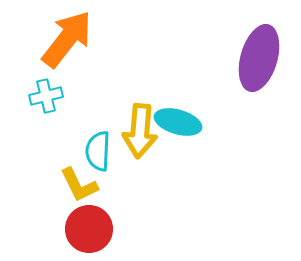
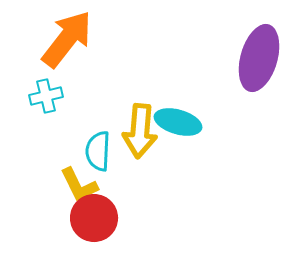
red circle: moved 5 px right, 11 px up
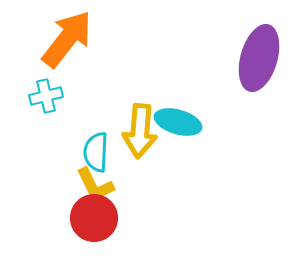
cyan semicircle: moved 2 px left, 1 px down
yellow L-shape: moved 16 px right
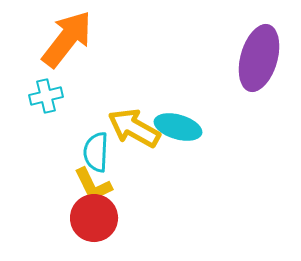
cyan ellipse: moved 5 px down
yellow arrow: moved 6 px left, 3 px up; rotated 114 degrees clockwise
yellow L-shape: moved 2 px left
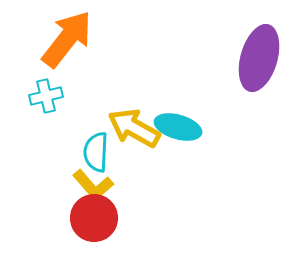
yellow L-shape: rotated 15 degrees counterclockwise
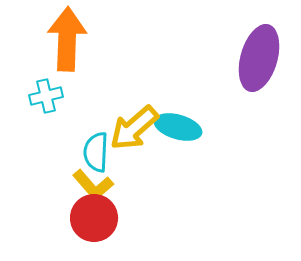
orange arrow: rotated 36 degrees counterclockwise
yellow arrow: rotated 70 degrees counterclockwise
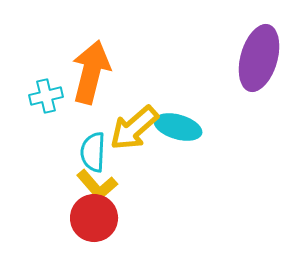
orange arrow: moved 24 px right, 33 px down; rotated 12 degrees clockwise
cyan semicircle: moved 3 px left
yellow L-shape: moved 4 px right
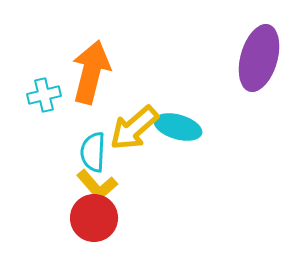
cyan cross: moved 2 px left, 1 px up
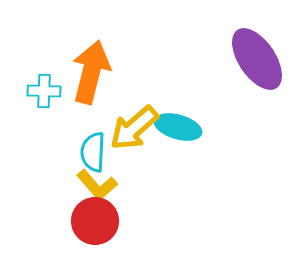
purple ellipse: moved 2 px left, 1 px down; rotated 50 degrees counterclockwise
cyan cross: moved 4 px up; rotated 16 degrees clockwise
red circle: moved 1 px right, 3 px down
